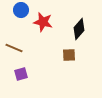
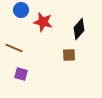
purple square: rotated 32 degrees clockwise
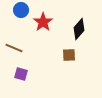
red star: rotated 24 degrees clockwise
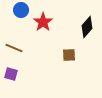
black diamond: moved 8 px right, 2 px up
purple square: moved 10 px left
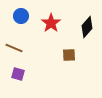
blue circle: moved 6 px down
red star: moved 8 px right, 1 px down
purple square: moved 7 px right
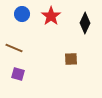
blue circle: moved 1 px right, 2 px up
red star: moved 7 px up
black diamond: moved 2 px left, 4 px up; rotated 15 degrees counterclockwise
brown square: moved 2 px right, 4 px down
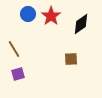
blue circle: moved 6 px right
black diamond: moved 4 px left, 1 px down; rotated 30 degrees clockwise
brown line: moved 1 px down; rotated 36 degrees clockwise
purple square: rotated 32 degrees counterclockwise
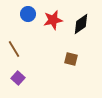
red star: moved 2 px right, 4 px down; rotated 24 degrees clockwise
brown square: rotated 16 degrees clockwise
purple square: moved 4 px down; rotated 32 degrees counterclockwise
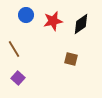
blue circle: moved 2 px left, 1 px down
red star: moved 1 px down
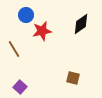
red star: moved 11 px left, 10 px down
brown square: moved 2 px right, 19 px down
purple square: moved 2 px right, 9 px down
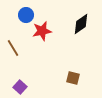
brown line: moved 1 px left, 1 px up
